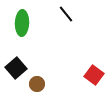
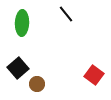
black square: moved 2 px right
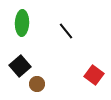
black line: moved 17 px down
black square: moved 2 px right, 2 px up
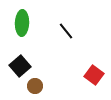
brown circle: moved 2 px left, 2 px down
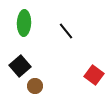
green ellipse: moved 2 px right
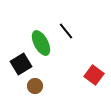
green ellipse: moved 17 px right, 20 px down; rotated 30 degrees counterclockwise
black square: moved 1 px right, 2 px up; rotated 10 degrees clockwise
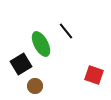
green ellipse: moved 1 px down
red square: rotated 18 degrees counterclockwise
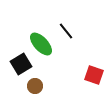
green ellipse: rotated 15 degrees counterclockwise
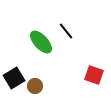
green ellipse: moved 2 px up
black square: moved 7 px left, 14 px down
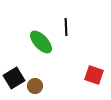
black line: moved 4 px up; rotated 36 degrees clockwise
